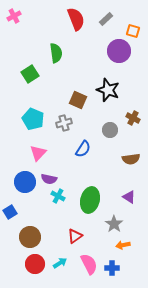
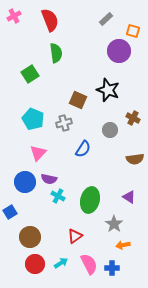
red semicircle: moved 26 px left, 1 px down
brown semicircle: moved 4 px right
cyan arrow: moved 1 px right
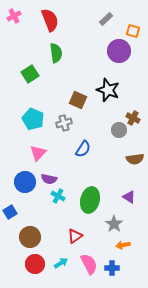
gray circle: moved 9 px right
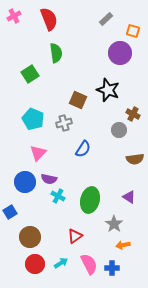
red semicircle: moved 1 px left, 1 px up
purple circle: moved 1 px right, 2 px down
brown cross: moved 4 px up
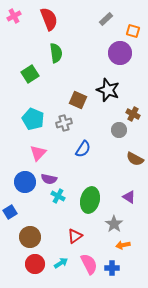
brown semicircle: rotated 36 degrees clockwise
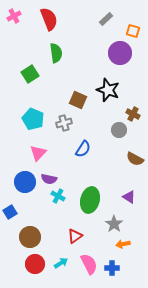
orange arrow: moved 1 px up
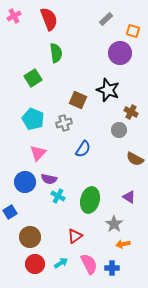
green square: moved 3 px right, 4 px down
brown cross: moved 2 px left, 2 px up
